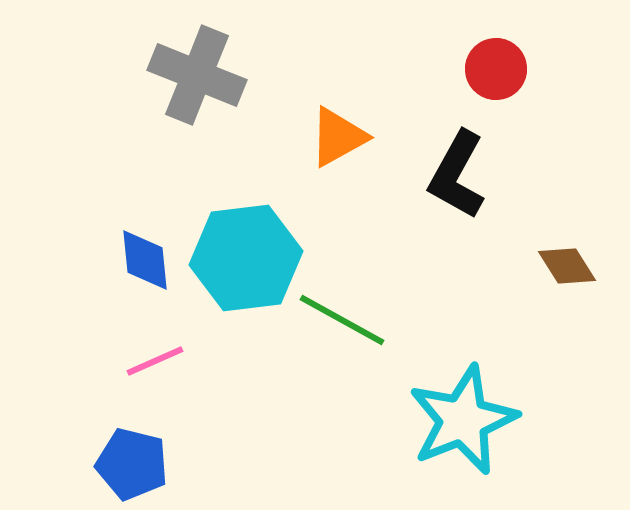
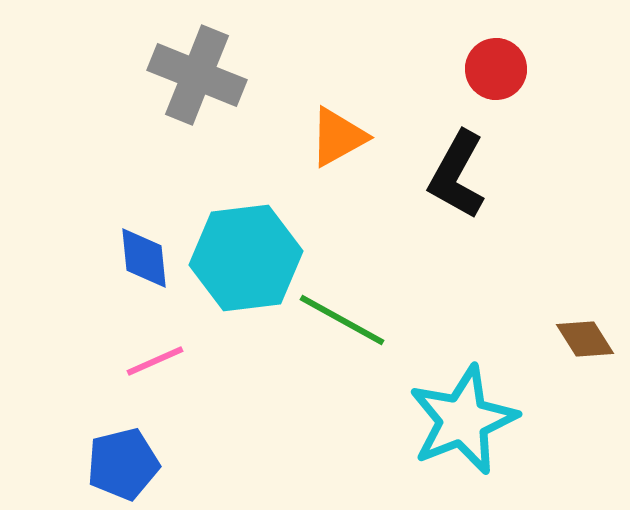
blue diamond: moved 1 px left, 2 px up
brown diamond: moved 18 px right, 73 px down
blue pentagon: moved 9 px left; rotated 28 degrees counterclockwise
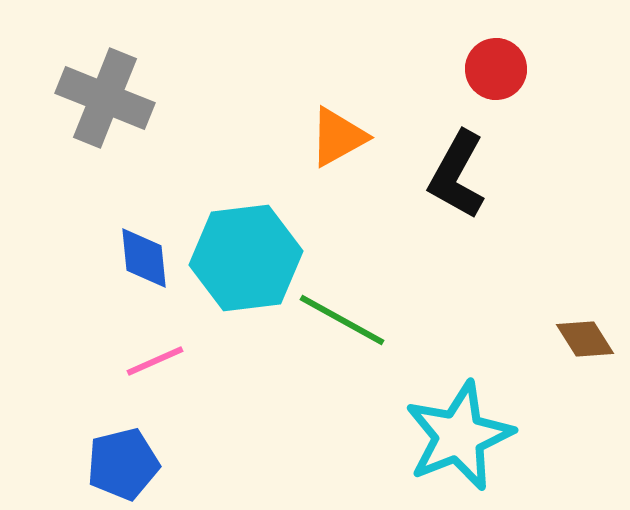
gray cross: moved 92 px left, 23 px down
cyan star: moved 4 px left, 16 px down
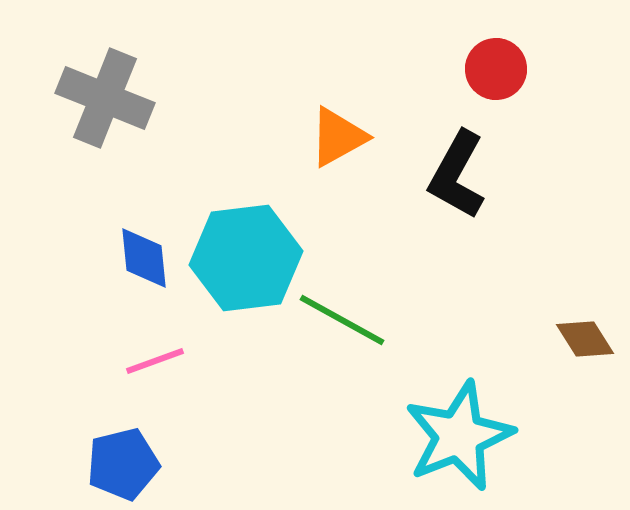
pink line: rotated 4 degrees clockwise
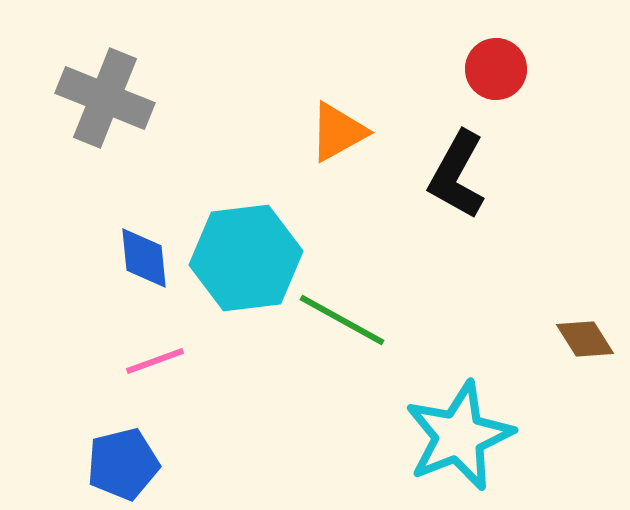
orange triangle: moved 5 px up
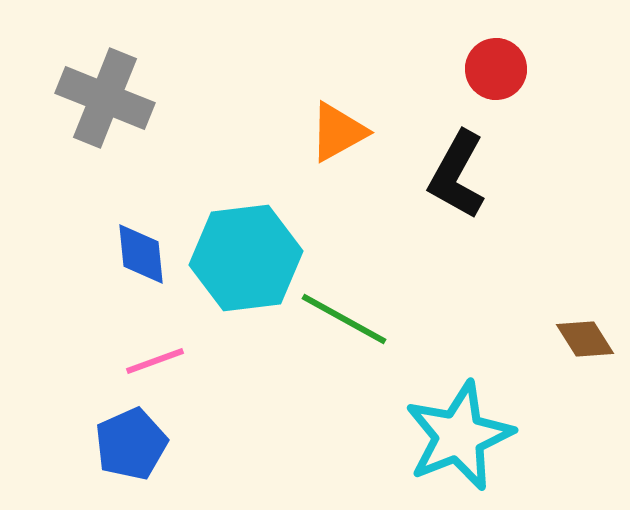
blue diamond: moved 3 px left, 4 px up
green line: moved 2 px right, 1 px up
blue pentagon: moved 8 px right, 20 px up; rotated 10 degrees counterclockwise
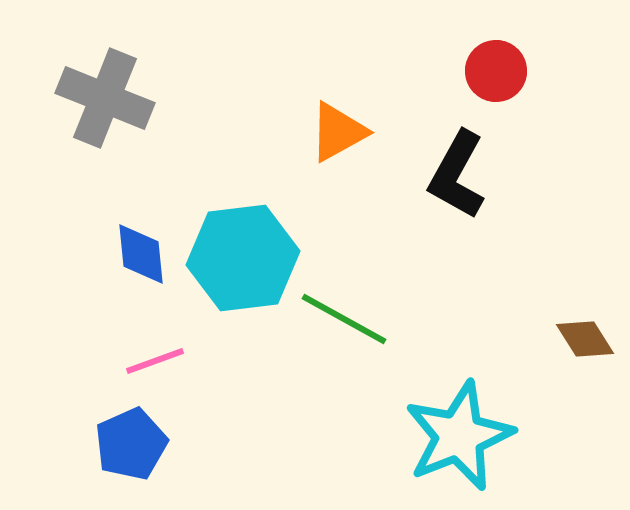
red circle: moved 2 px down
cyan hexagon: moved 3 px left
